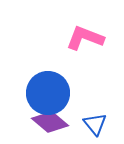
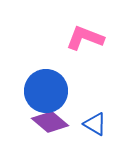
blue circle: moved 2 px left, 2 px up
blue triangle: rotated 20 degrees counterclockwise
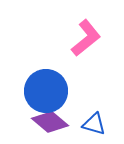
pink L-shape: moved 1 px right; rotated 120 degrees clockwise
blue triangle: moved 1 px left; rotated 15 degrees counterclockwise
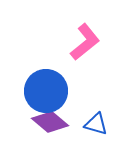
pink L-shape: moved 1 px left, 4 px down
blue triangle: moved 2 px right
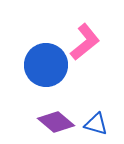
blue circle: moved 26 px up
purple diamond: moved 6 px right
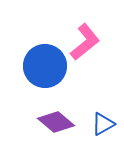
blue circle: moved 1 px left, 1 px down
blue triangle: moved 7 px right; rotated 45 degrees counterclockwise
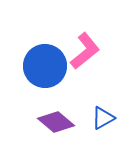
pink L-shape: moved 9 px down
blue triangle: moved 6 px up
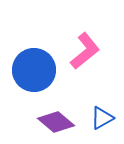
blue circle: moved 11 px left, 4 px down
blue triangle: moved 1 px left
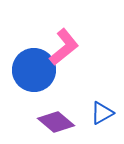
pink L-shape: moved 21 px left, 4 px up
blue triangle: moved 5 px up
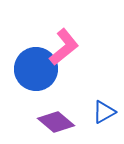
blue circle: moved 2 px right, 1 px up
blue triangle: moved 2 px right, 1 px up
